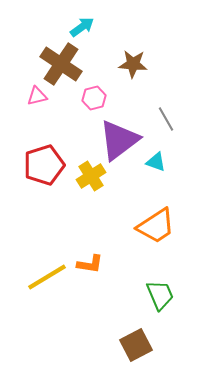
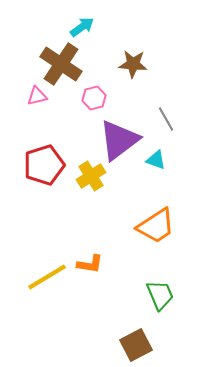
cyan triangle: moved 2 px up
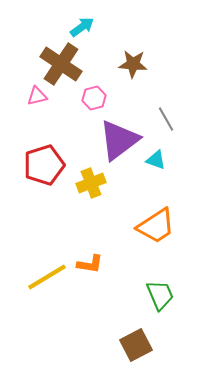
yellow cross: moved 7 px down; rotated 12 degrees clockwise
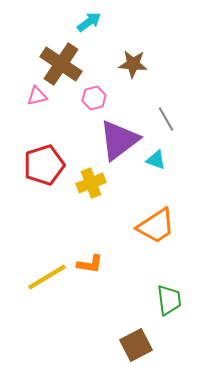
cyan arrow: moved 7 px right, 5 px up
green trapezoid: moved 9 px right, 5 px down; rotated 16 degrees clockwise
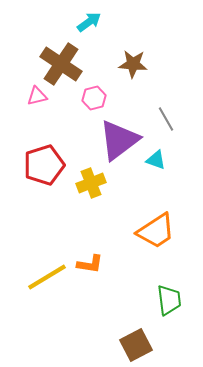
orange trapezoid: moved 5 px down
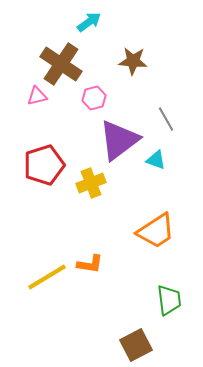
brown star: moved 3 px up
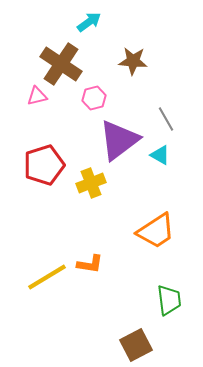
cyan triangle: moved 4 px right, 5 px up; rotated 10 degrees clockwise
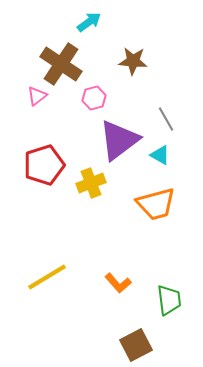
pink triangle: rotated 25 degrees counterclockwise
orange trapezoid: moved 27 px up; rotated 18 degrees clockwise
orange L-shape: moved 28 px right, 19 px down; rotated 40 degrees clockwise
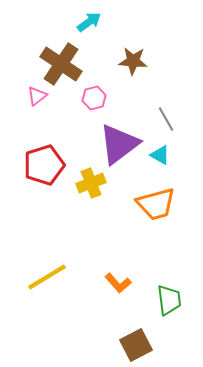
purple triangle: moved 4 px down
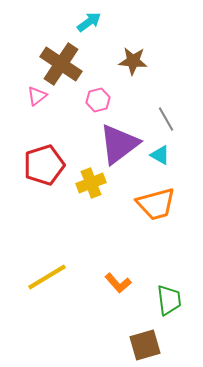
pink hexagon: moved 4 px right, 2 px down
brown square: moved 9 px right; rotated 12 degrees clockwise
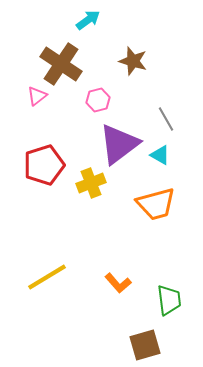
cyan arrow: moved 1 px left, 2 px up
brown star: rotated 12 degrees clockwise
